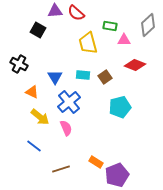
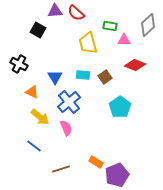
cyan pentagon: rotated 20 degrees counterclockwise
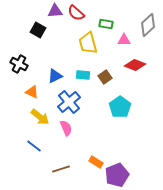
green rectangle: moved 4 px left, 2 px up
blue triangle: moved 1 px up; rotated 35 degrees clockwise
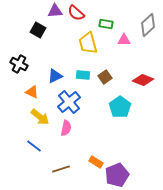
red diamond: moved 8 px right, 15 px down
pink semicircle: rotated 35 degrees clockwise
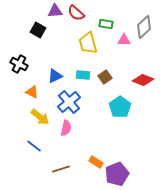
gray diamond: moved 4 px left, 2 px down
purple pentagon: moved 1 px up
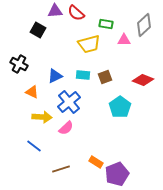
gray diamond: moved 2 px up
yellow trapezoid: moved 1 px right, 1 px down; rotated 90 degrees counterclockwise
brown square: rotated 16 degrees clockwise
yellow arrow: moved 2 px right; rotated 36 degrees counterclockwise
pink semicircle: rotated 35 degrees clockwise
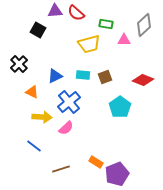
black cross: rotated 18 degrees clockwise
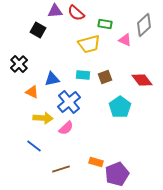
green rectangle: moved 1 px left
pink triangle: moved 1 px right; rotated 24 degrees clockwise
blue triangle: moved 3 px left, 3 px down; rotated 14 degrees clockwise
red diamond: moved 1 px left; rotated 30 degrees clockwise
yellow arrow: moved 1 px right, 1 px down
orange rectangle: rotated 16 degrees counterclockwise
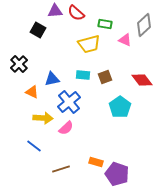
purple pentagon: rotated 30 degrees counterclockwise
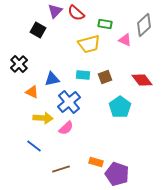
purple triangle: rotated 42 degrees counterclockwise
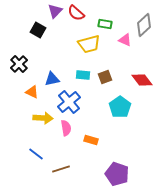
pink semicircle: rotated 56 degrees counterclockwise
blue line: moved 2 px right, 8 px down
orange rectangle: moved 5 px left, 22 px up
